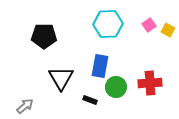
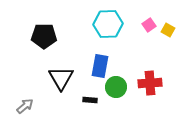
black rectangle: rotated 16 degrees counterclockwise
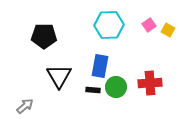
cyan hexagon: moved 1 px right, 1 px down
black triangle: moved 2 px left, 2 px up
black rectangle: moved 3 px right, 10 px up
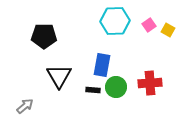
cyan hexagon: moved 6 px right, 4 px up
blue rectangle: moved 2 px right, 1 px up
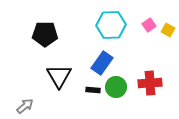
cyan hexagon: moved 4 px left, 4 px down
black pentagon: moved 1 px right, 2 px up
blue rectangle: moved 2 px up; rotated 25 degrees clockwise
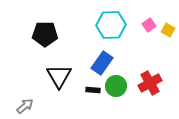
red cross: rotated 25 degrees counterclockwise
green circle: moved 1 px up
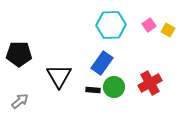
black pentagon: moved 26 px left, 20 px down
green circle: moved 2 px left, 1 px down
gray arrow: moved 5 px left, 5 px up
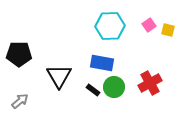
cyan hexagon: moved 1 px left, 1 px down
yellow square: rotated 16 degrees counterclockwise
blue rectangle: rotated 65 degrees clockwise
black rectangle: rotated 32 degrees clockwise
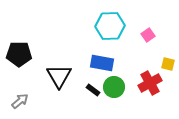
pink square: moved 1 px left, 10 px down
yellow square: moved 34 px down
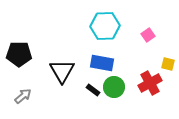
cyan hexagon: moved 5 px left
black triangle: moved 3 px right, 5 px up
gray arrow: moved 3 px right, 5 px up
